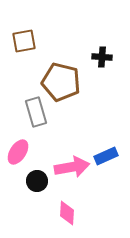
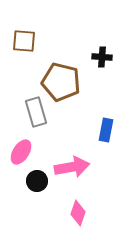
brown square: rotated 15 degrees clockwise
pink ellipse: moved 3 px right
blue rectangle: moved 26 px up; rotated 55 degrees counterclockwise
pink diamond: moved 11 px right; rotated 15 degrees clockwise
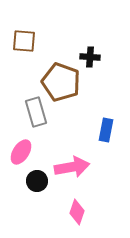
black cross: moved 12 px left
brown pentagon: rotated 6 degrees clockwise
pink diamond: moved 1 px left, 1 px up
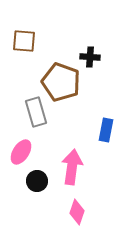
pink arrow: rotated 72 degrees counterclockwise
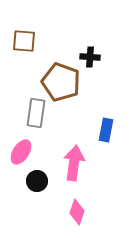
gray rectangle: moved 1 px down; rotated 24 degrees clockwise
pink arrow: moved 2 px right, 4 px up
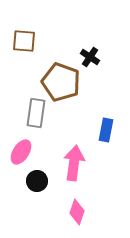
black cross: rotated 30 degrees clockwise
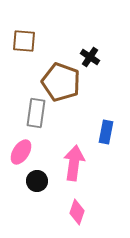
blue rectangle: moved 2 px down
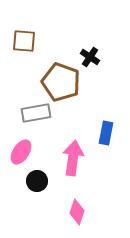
gray rectangle: rotated 72 degrees clockwise
blue rectangle: moved 1 px down
pink arrow: moved 1 px left, 5 px up
